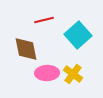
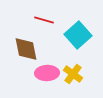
red line: rotated 30 degrees clockwise
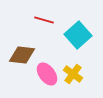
brown diamond: moved 4 px left, 6 px down; rotated 72 degrees counterclockwise
pink ellipse: moved 1 px down; rotated 55 degrees clockwise
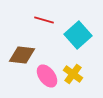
pink ellipse: moved 2 px down
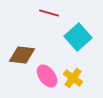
red line: moved 5 px right, 7 px up
cyan square: moved 2 px down
yellow cross: moved 4 px down
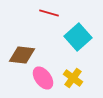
pink ellipse: moved 4 px left, 2 px down
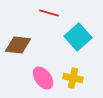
brown diamond: moved 4 px left, 10 px up
yellow cross: rotated 24 degrees counterclockwise
